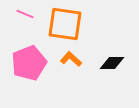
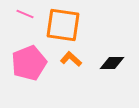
orange square: moved 2 px left, 1 px down
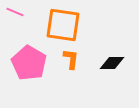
pink line: moved 10 px left, 2 px up
orange L-shape: rotated 55 degrees clockwise
pink pentagon: rotated 20 degrees counterclockwise
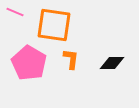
orange square: moved 9 px left
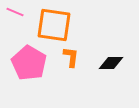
orange L-shape: moved 2 px up
black diamond: moved 1 px left
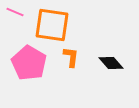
orange square: moved 2 px left
black diamond: rotated 50 degrees clockwise
